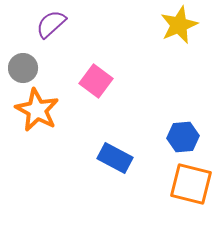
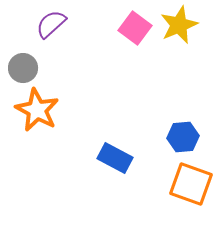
pink square: moved 39 px right, 53 px up
orange square: rotated 6 degrees clockwise
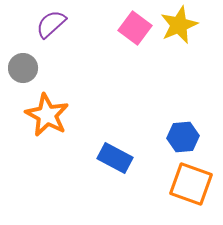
orange star: moved 10 px right, 5 px down
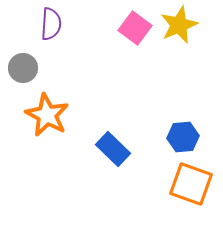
purple semicircle: rotated 136 degrees clockwise
blue rectangle: moved 2 px left, 9 px up; rotated 16 degrees clockwise
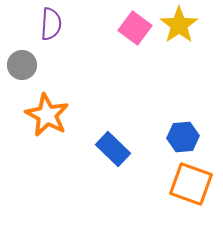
yellow star: rotated 12 degrees counterclockwise
gray circle: moved 1 px left, 3 px up
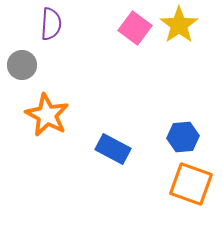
blue rectangle: rotated 16 degrees counterclockwise
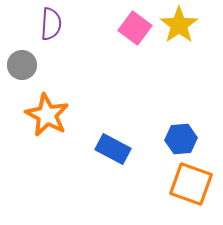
blue hexagon: moved 2 px left, 2 px down
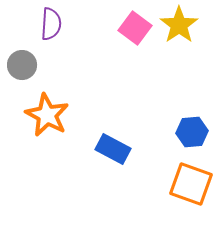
blue hexagon: moved 11 px right, 7 px up
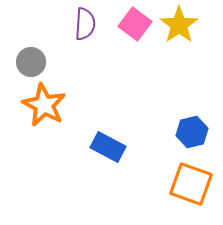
purple semicircle: moved 34 px right
pink square: moved 4 px up
gray circle: moved 9 px right, 3 px up
orange star: moved 3 px left, 10 px up
blue hexagon: rotated 8 degrees counterclockwise
blue rectangle: moved 5 px left, 2 px up
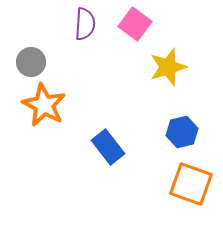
yellow star: moved 11 px left, 42 px down; rotated 18 degrees clockwise
blue hexagon: moved 10 px left
blue rectangle: rotated 24 degrees clockwise
